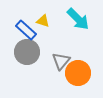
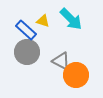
cyan arrow: moved 7 px left
gray triangle: rotated 42 degrees counterclockwise
orange circle: moved 2 px left, 2 px down
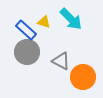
yellow triangle: moved 1 px right, 1 px down
orange circle: moved 7 px right, 2 px down
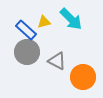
yellow triangle: rotated 32 degrees counterclockwise
gray triangle: moved 4 px left
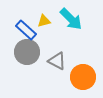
yellow triangle: moved 1 px up
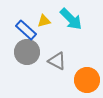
orange circle: moved 4 px right, 3 px down
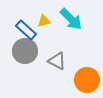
gray circle: moved 2 px left, 1 px up
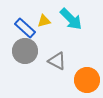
blue rectangle: moved 1 px left, 2 px up
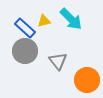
gray triangle: moved 1 px right; rotated 24 degrees clockwise
